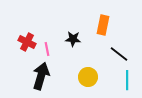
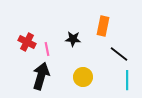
orange rectangle: moved 1 px down
yellow circle: moved 5 px left
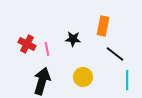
red cross: moved 2 px down
black line: moved 4 px left
black arrow: moved 1 px right, 5 px down
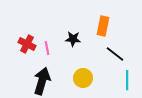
pink line: moved 1 px up
yellow circle: moved 1 px down
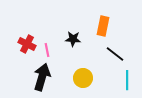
pink line: moved 2 px down
black arrow: moved 4 px up
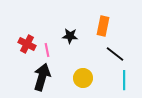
black star: moved 3 px left, 3 px up
cyan line: moved 3 px left
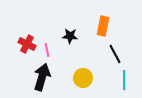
black line: rotated 24 degrees clockwise
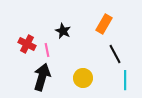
orange rectangle: moved 1 px right, 2 px up; rotated 18 degrees clockwise
black star: moved 7 px left, 5 px up; rotated 21 degrees clockwise
cyan line: moved 1 px right
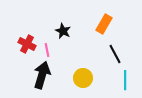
black arrow: moved 2 px up
